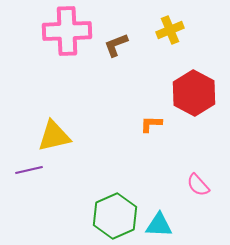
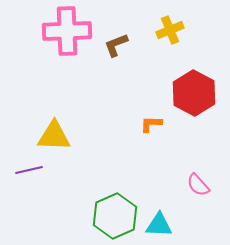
yellow triangle: rotated 15 degrees clockwise
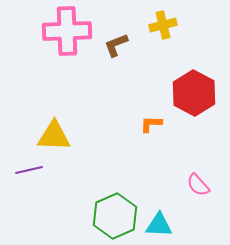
yellow cross: moved 7 px left, 5 px up; rotated 8 degrees clockwise
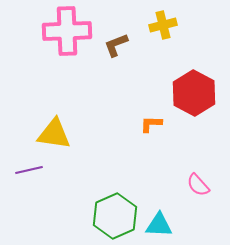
yellow triangle: moved 2 px up; rotated 6 degrees clockwise
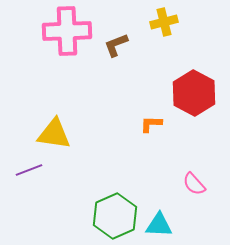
yellow cross: moved 1 px right, 3 px up
purple line: rotated 8 degrees counterclockwise
pink semicircle: moved 4 px left, 1 px up
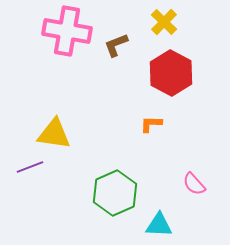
yellow cross: rotated 32 degrees counterclockwise
pink cross: rotated 12 degrees clockwise
red hexagon: moved 23 px left, 20 px up
purple line: moved 1 px right, 3 px up
green hexagon: moved 23 px up
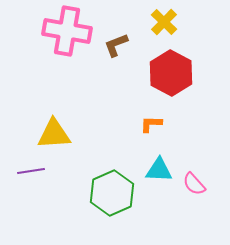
yellow triangle: rotated 12 degrees counterclockwise
purple line: moved 1 px right, 4 px down; rotated 12 degrees clockwise
green hexagon: moved 3 px left
cyan triangle: moved 55 px up
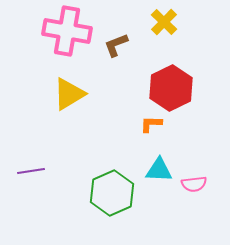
red hexagon: moved 15 px down; rotated 6 degrees clockwise
yellow triangle: moved 15 px right, 40 px up; rotated 27 degrees counterclockwise
pink semicircle: rotated 55 degrees counterclockwise
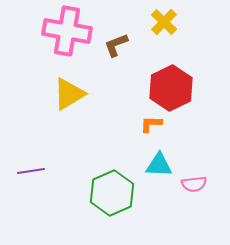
cyan triangle: moved 5 px up
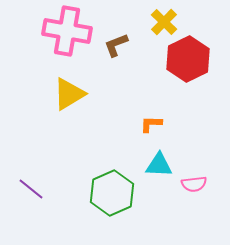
red hexagon: moved 17 px right, 29 px up
purple line: moved 18 px down; rotated 48 degrees clockwise
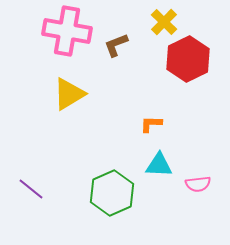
pink semicircle: moved 4 px right
